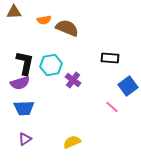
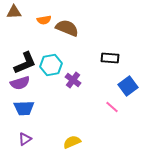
black L-shape: rotated 55 degrees clockwise
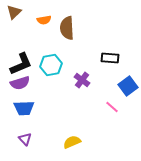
brown triangle: rotated 42 degrees counterclockwise
brown semicircle: rotated 115 degrees counterclockwise
black L-shape: moved 4 px left, 1 px down
purple cross: moved 9 px right
purple triangle: rotated 40 degrees counterclockwise
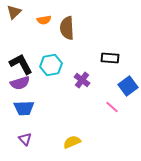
black L-shape: rotated 95 degrees counterclockwise
